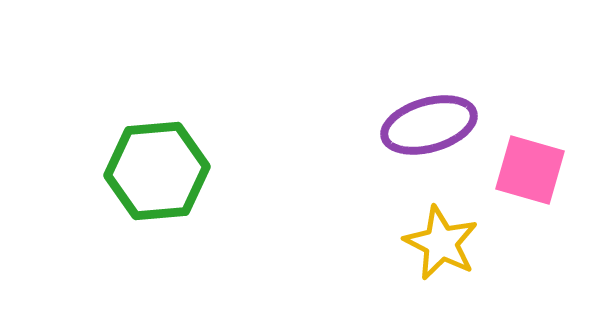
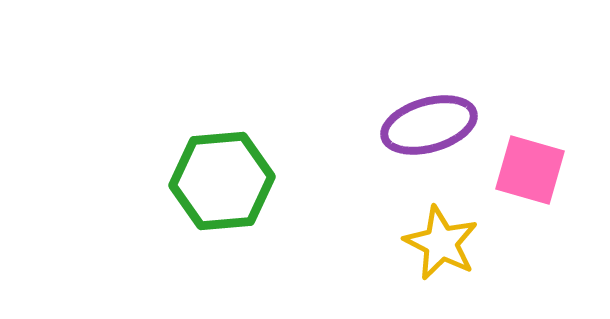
green hexagon: moved 65 px right, 10 px down
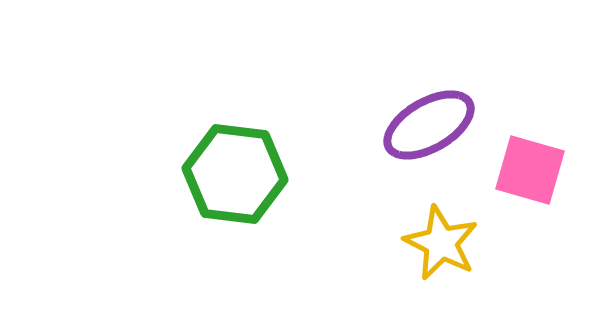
purple ellipse: rotated 14 degrees counterclockwise
green hexagon: moved 13 px right, 7 px up; rotated 12 degrees clockwise
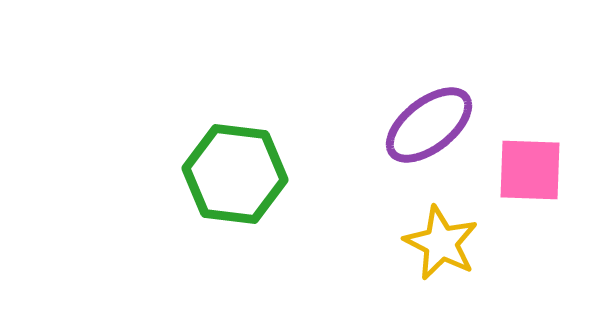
purple ellipse: rotated 8 degrees counterclockwise
pink square: rotated 14 degrees counterclockwise
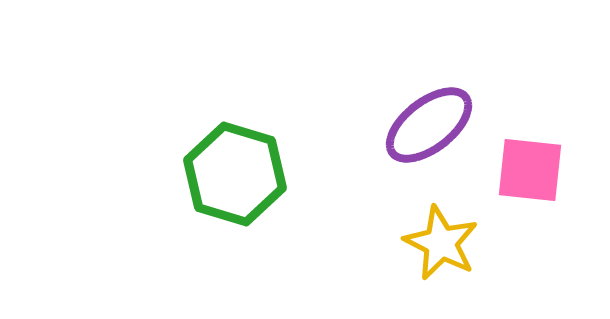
pink square: rotated 4 degrees clockwise
green hexagon: rotated 10 degrees clockwise
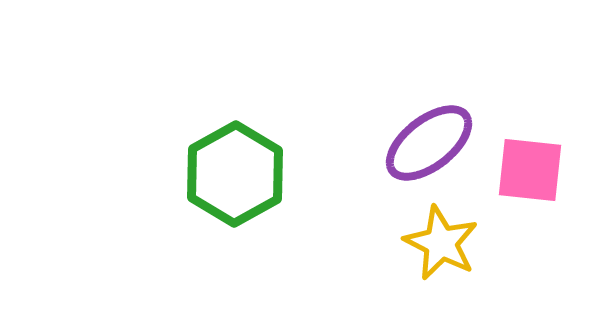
purple ellipse: moved 18 px down
green hexagon: rotated 14 degrees clockwise
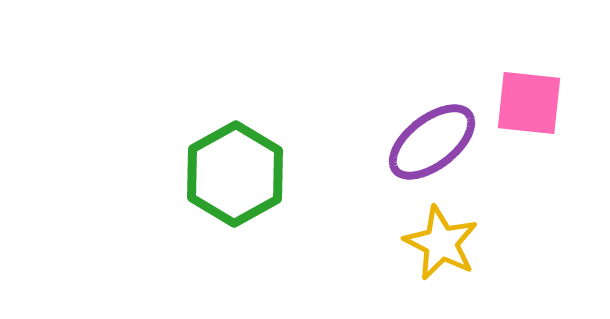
purple ellipse: moved 3 px right, 1 px up
pink square: moved 1 px left, 67 px up
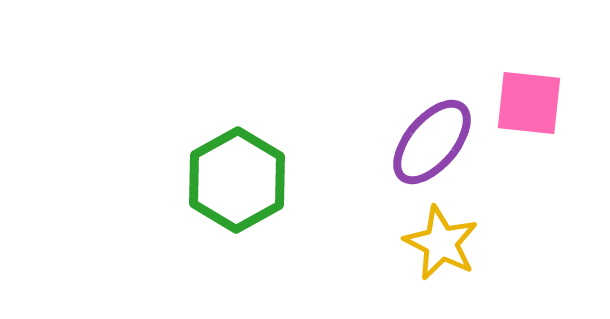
purple ellipse: rotated 12 degrees counterclockwise
green hexagon: moved 2 px right, 6 px down
